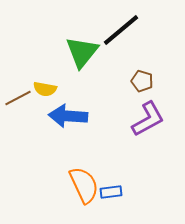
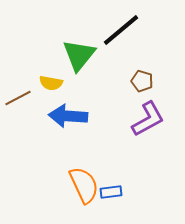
green triangle: moved 3 px left, 3 px down
yellow semicircle: moved 6 px right, 6 px up
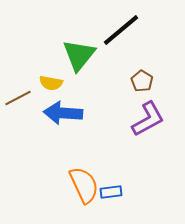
brown pentagon: rotated 15 degrees clockwise
blue arrow: moved 5 px left, 3 px up
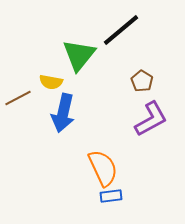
yellow semicircle: moved 1 px up
blue arrow: rotated 81 degrees counterclockwise
purple L-shape: moved 3 px right
orange semicircle: moved 19 px right, 17 px up
blue rectangle: moved 4 px down
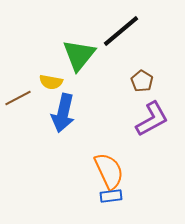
black line: moved 1 px down
purple L-shape: moved 1 px right
orange semicircle: moved 6 px right, 3 px down
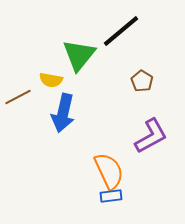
yellow semicircle: moved 2 px up
brown line: moved 1 px up
purple L-shape: moved 1 px left, 17 px down
